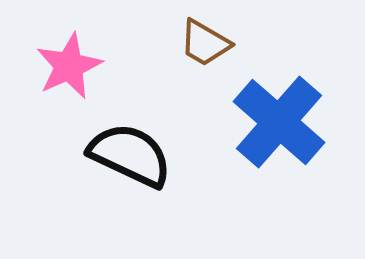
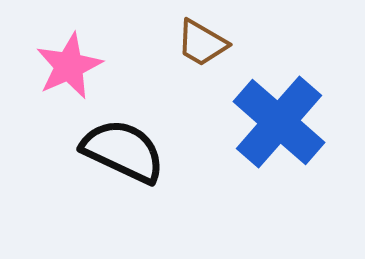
brown trapezoid: moved 3 px left
black semicircle: moved 7 px left, 4 px up
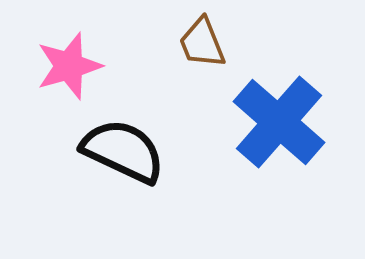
brown trapezoid: rotated 38 degrees clockwise
pink star: rotated 8 degrees clockwise
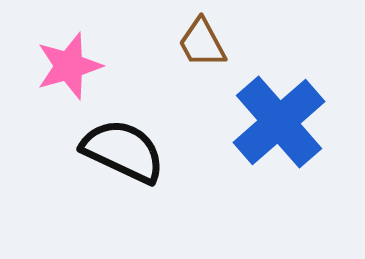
brown trapezoid: rotated 6 degrees counterclockwise
blue cross: rotated 8 degrees clockwise
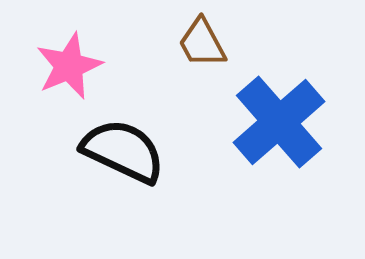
pink star: rotated 6 degrees counterclockwise
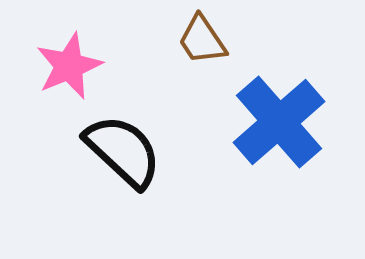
brown trapezoid: moved 3 px up; rotated 6 degrees counterclockwise
black semicircle: rotated 18 degrees clockwise
